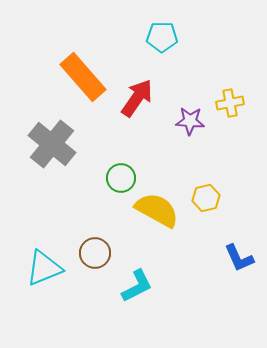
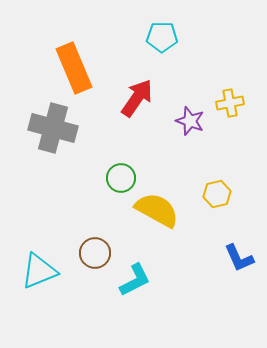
orange rectangle: moved 9 px left, 9 px up; rotated 18 degrees clockwise
purple star: rotated 16 degrees clockwise
gray cross: moved 1 px right, 16 px up; rotated 24 degrees counterclockwise
yellow hexagon: moved 11 px right, 4 px up
cyan triangle: moved 5 px left, 3 px down
cyan L-shape: moved 2 px left, 6 px up
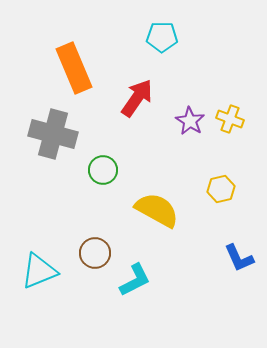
yellow cross: moved 16 px down; rotated 32 degrees clockwise
purple star: rotated 12 degrees clockwise
gray cross: moved 6 px down
green circle: moved 18 px left, 8 px up
yellow hexagon: moved 4 px right, 5 px up
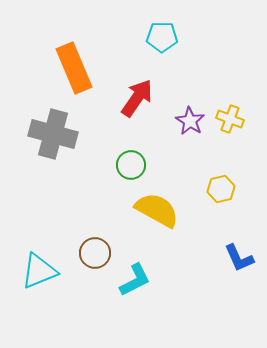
green circle: moved 28 px right, 5 px up
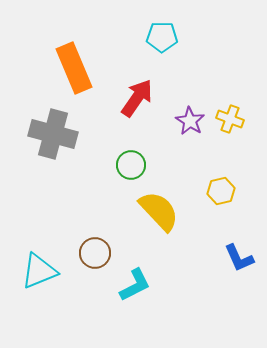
yellow hexagon: moved 2 px down
yellow semicircle: moved 2 px right, 1 px down; rotated 18 degrees clockwise
cyan L-shape: moved 5 px down
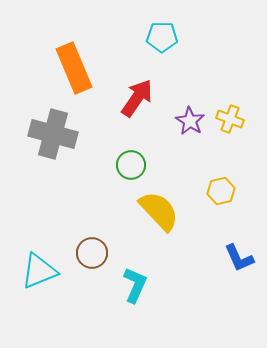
brown circle: moved 3 px left
cyan L-shape: rotated 39 degrees counterclockwise
